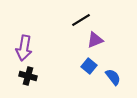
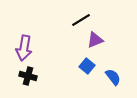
blue square: moved 2 px left
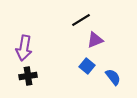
black cross: rotated 24 degrees counterclockwise
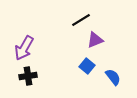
purple arrow: rotated 20 degrees clockwise
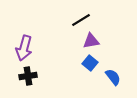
purple triangle: moved 4 px left, 1 px down; rotated 12 degrees clockwise
purple arrow: rotated 15 degrees counterclockwise
blue square: moved 3 px right, 3 px up
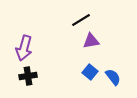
blue square: moved 9 px down
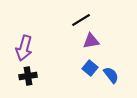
blue square: moved 4 px up
blue semicircle: moved 2 px left, 2 px up
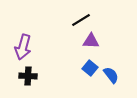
purple triangle: rotated 12 degrees clockwise
purple arrow: moved 1 px left, 1 px up
black cross: rotated 12 degrees clockwise
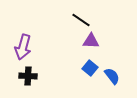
black line: rotated 66 degrees clockwise
blue semicircle: moved 1 px right, 1 px down
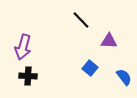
black line: rotated 12 degrees clockwise
purple triangle: moved 18 px right
blue semicircle: moved 12 px right, 1 px down
